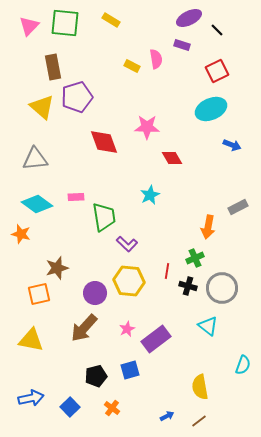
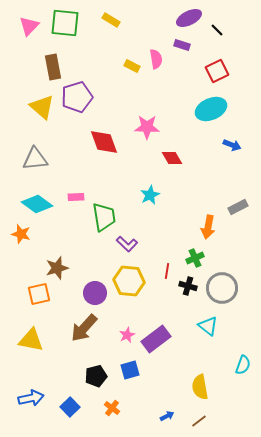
pink star at (127, 329): moved 6 px down
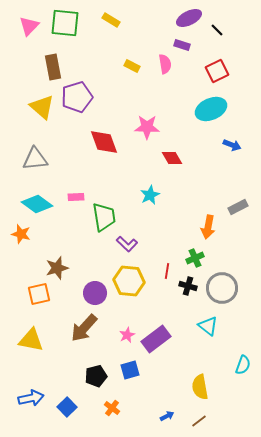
pink semicircle at (156, 59): moved 9 px right, 5 px down
blue square at (70, 407): moved 3 px left
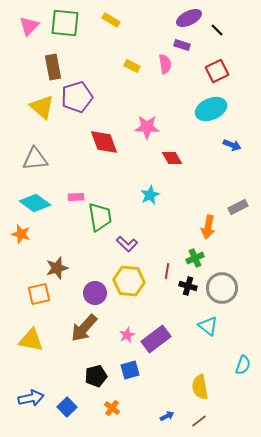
cyan diamond at (37, 204): moved 2 px left, 1 px up
green trapezoid at (104, 217): moved 4 px left
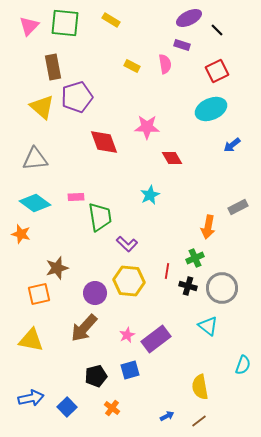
blue arrow at (232, 145): rotated 120 degrees clockwise
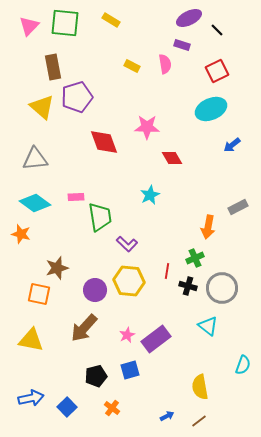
purple circle at (95, 293): moved 3 px up
orange square at (39, 294): rotated 25 degrees clockwise
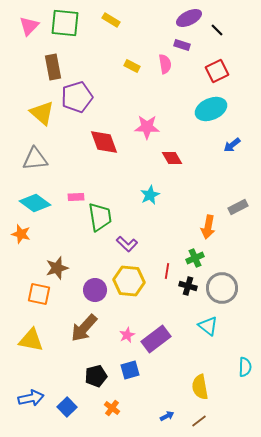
yellow triangle at (42, 107): moved 6 px down
cyan semicircle at (243, 365): moved 2 px right, 2 px down; rotated 18 degrees counterclockwise
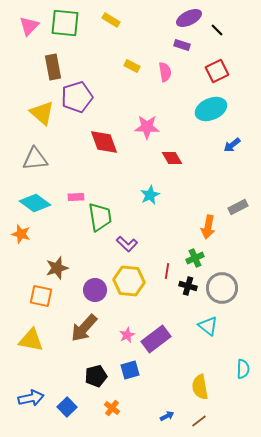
pink semicircle at (165, 64): moved 8 px down
orange square at (39, 294): moved 2 px right, 2 px down
cyan semicircle at (245, 367): moved 2 px left, 2 px down
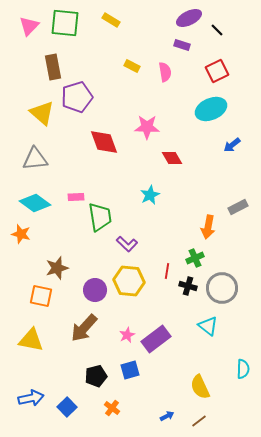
yellow semicircle at (200, 387): rotated 15 degrees counterclockwise
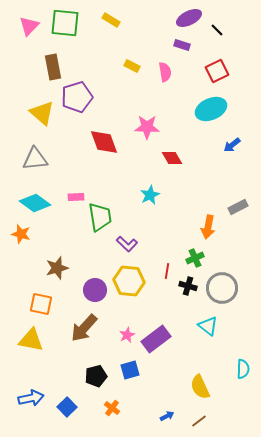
orange square at (41, 296): moved 8 px down
